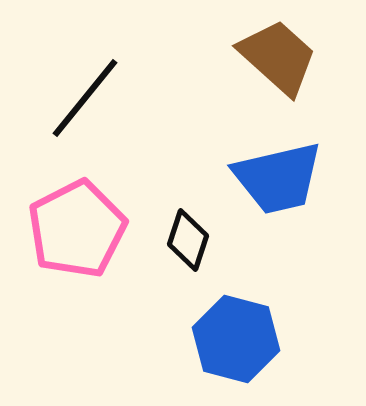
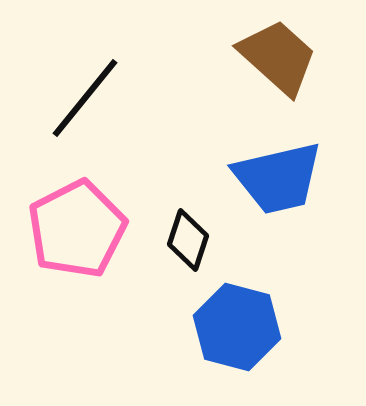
blue hexagon: moved 1 px right, 12 px up
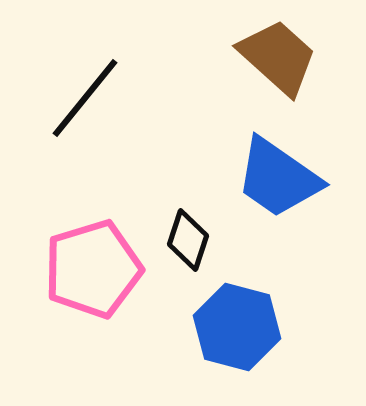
blue trapezoid: rotated 48 degrees clockwise
pink pentagon: moved 16 px right, 40 px down; rotated 10 degrees clockwise
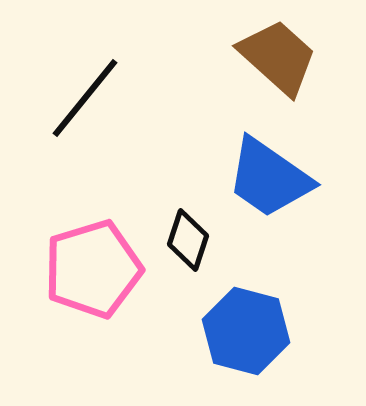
blue trapezoid: moved 9 px left
blue hexagon: moved 9 px right, 4 px down
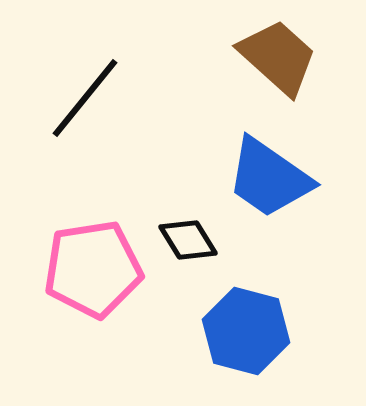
black diamond: rotated 50 degrees counterclockwise
pink pentagon: rotated 8 degrees clockwise
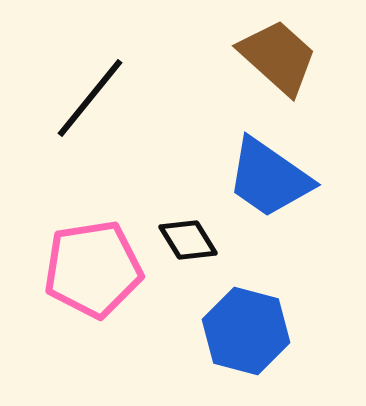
black line: moved 5 px right
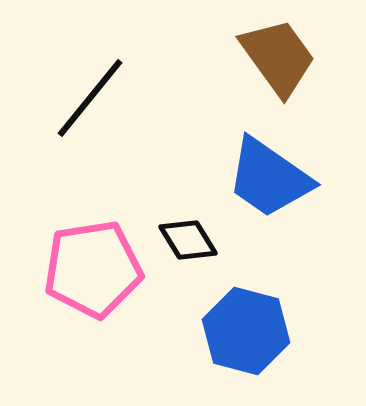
brown trapezoid: rotated 12 degrees clockwise
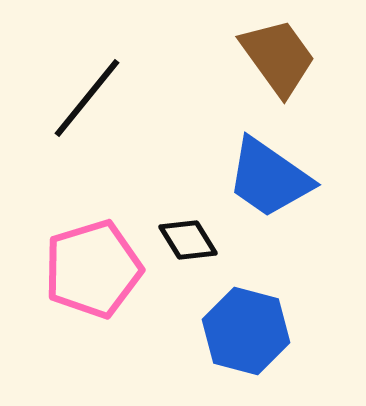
black line: moved 3 px left
pink pentagon: rotated 8 degrees counterclockwise
